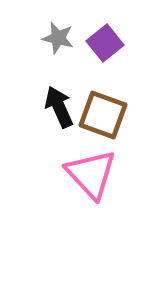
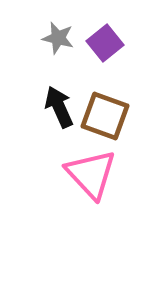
brown square: moved 2 px right, 1 px down
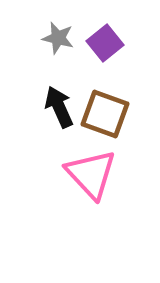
brown square: moved 2 px up
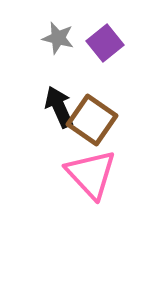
brown square: moved 13 px left, 6 px down; rotated 15 degrees clockwise
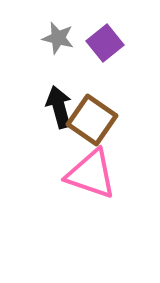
black arrow: rotated 9 degrees clockwise
pink triangle: rotated 28 degrees counterclockwise
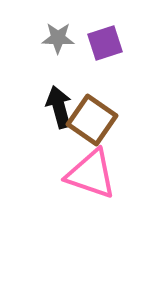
gray star: rotated 12 degrees counterclockwise
purple square: rotated 21 degrees clockwise
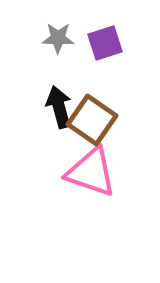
pink triangle: moved 2 px up
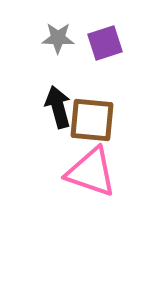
black arrow: moved 1 px left
brown square: rotated 30 degrees counterclockwise
